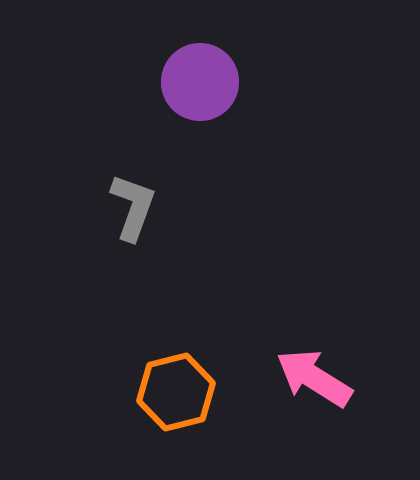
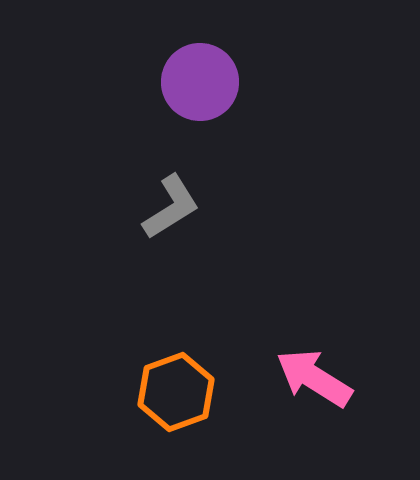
gray L-shape: moved 38 px right; rotated 38 degrees clockwise
orange hexagon: rotated 6 degrees counterclockwise
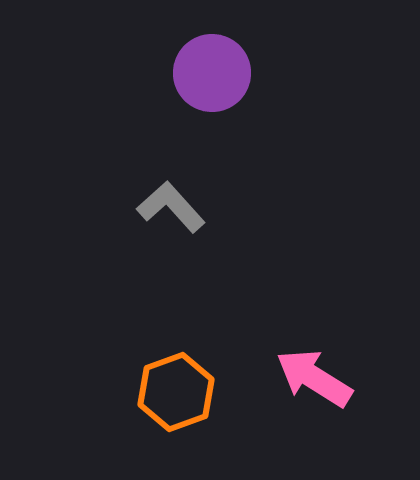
purple circle: moved 12 px right, 9 px up
gray L-shape: rotated 100 degrees counterclockwise
